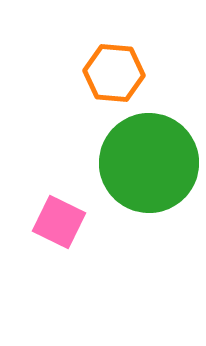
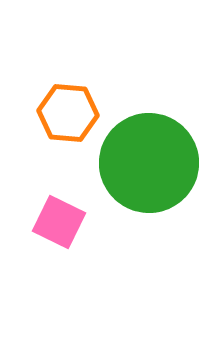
orange hexagon: moved 46 px left, 40 px down
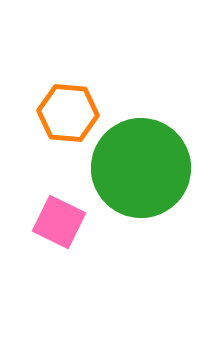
green circle: moved 8 px left, 5 px down
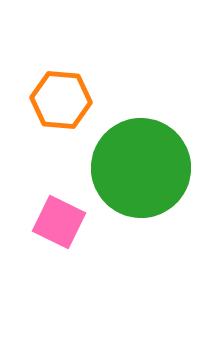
orange hexagon: moved 7 px left, 13 px up
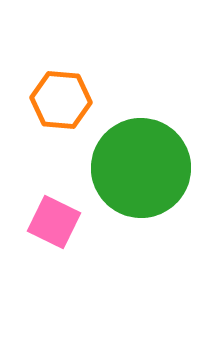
pink square: moved 5 px left
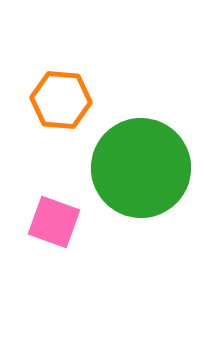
pink square: rotated 6 degrees counterclockwise
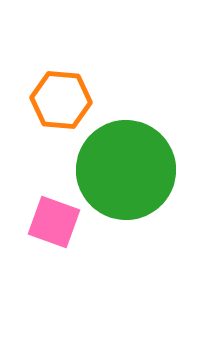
green circle: moved 15 px left, 2 px down
